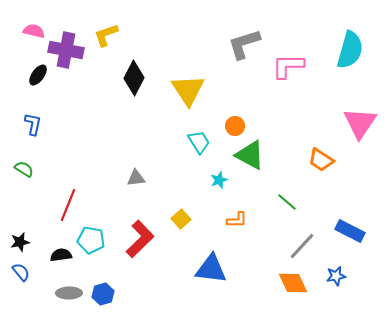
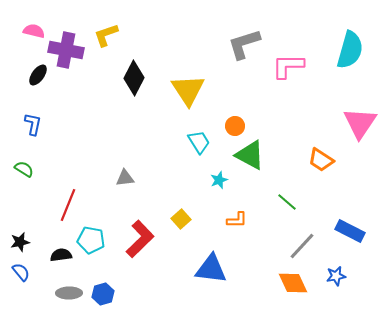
gray triangle: moved 11 px left
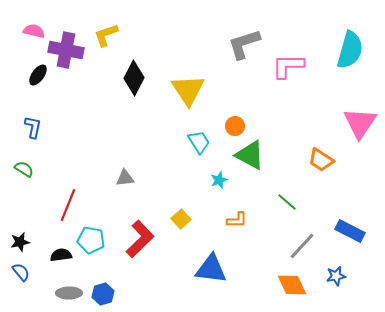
blue L-shape: moved 3 px down
orange diamond: moved 1 px left, 2 px down
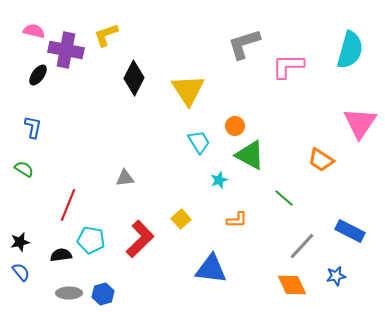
green line: moved 3 px left, 4 px up
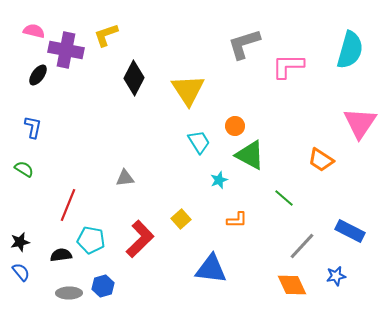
blue hexagon: moved 8 px up
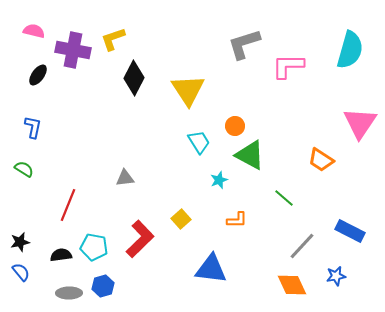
yellow L-shape: moved 7 px right, 4 px down
purple cross: moved 7 px right
cyan pentagon: moved 3 px right, 7 px down
